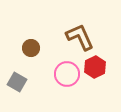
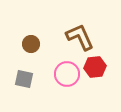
brown circle: moved 4 px up
red hexagon: rotated 20 degrees clockwise
gray square: moved 7 px right, 3 px up; rotated 18 degrees counterclockwise
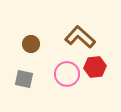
brown L-shape: rotated 24 degrees counterclockwise
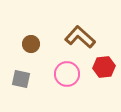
red hexagon: moved 9 px right
gray square: moved 3 px left
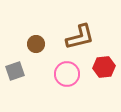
brown L-shape: rotated 124 degrees clockwise
brown circle: moved 5 px right
gray square: moved 6 px left, 8 px up; rotated 30 degrees counterclockwise
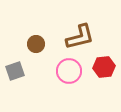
pink circle: moved 2 px right, 3 px up
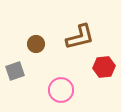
pink circle: moved 8 px left, 19 px down
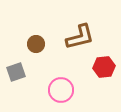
gray square: moved 1 px right, 1 px down
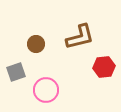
pink circle: moved 15 px left
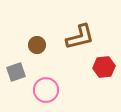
brown circle: moved 1 px right, 1 px down
